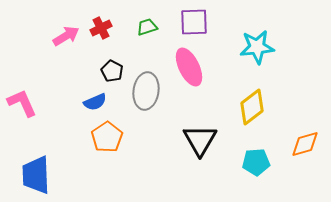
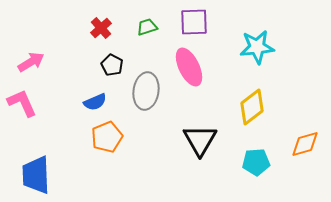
red cross: rotated 15 degrees counterclockwise
pink arrow: moved 35 px left, 26 px down
black pentagon: moved 6 px up
orange pentagon: rotated 12 degrees clockwise
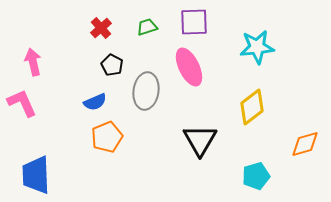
pink arrow: moved 2 px right; rotated 72 degrees counterclockwise
cyan pentagon: moved 14 px down; rotated 12 degrees counterclockwise
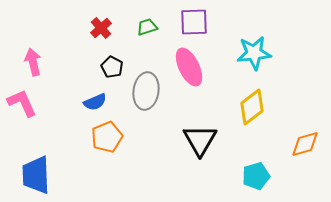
cyan star: moved 3 px left, 6 px down
black pentagon: moved 2 px down
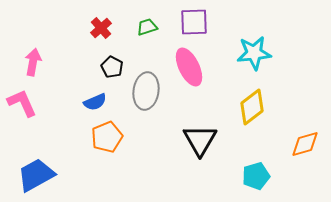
pink arrow: rotated 24 degrees clockwise
blue trapezoid: rotated 63 degrees clockwise
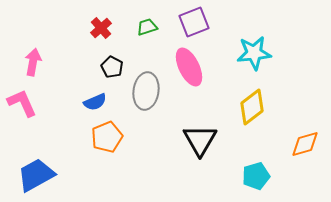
purple square: rotated 20 degrees counterclockwise
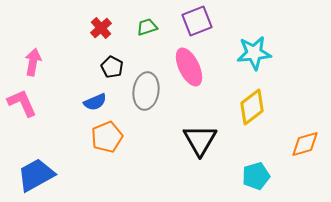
purple square: moved 3 px right, 1 px up
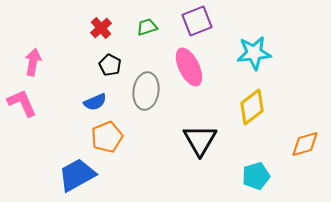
black pentagon: moved 2 px left, 2 px up
blue trapezoid: moved 41 px right
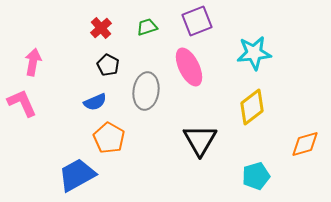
black pentagon: moved 2 px left
orange pentagon: moved 2 px right, 1 px down; rotated 20 degrees counterclockwise
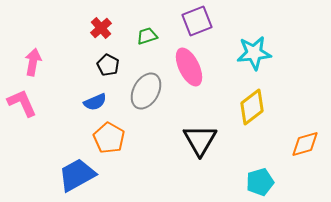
green trapezoid: moved 9 px down
gray ellipse: rotated 21 degrees clockwise
cyan pentagon: moved 4 px right, 6 px down
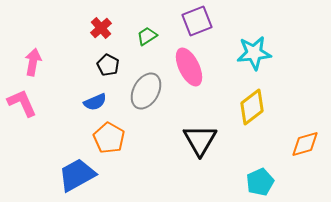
green trapezoid: rotated 15 degrees counterclockwise
cyan pentagon: rotated 8 degrees counterclockwise
